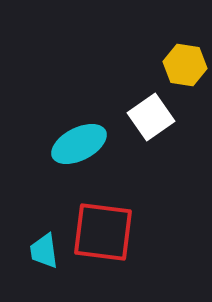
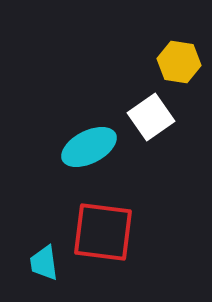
yellow hexagon: moved 6 px left, 3 px up
cyan ellipse: moved 10 px right, 3 px down
cyan trapezoid: moved 12 px down
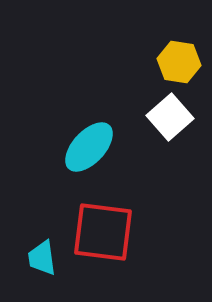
white square: moved 19 px right; rotated 6 degrees counterclockwise
cyan ellipse: rotated 20 degrees counterclockwise
cyan trapezoid: moved 2 px left, 5 px up
